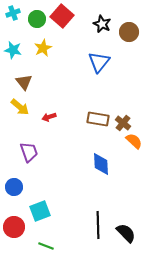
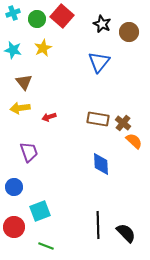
yellow arrow: moved 1 px down; rotated 132 degrees clockwise
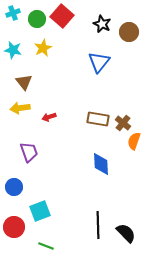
orange semicircle: rotated 114 degrees counterclockwise
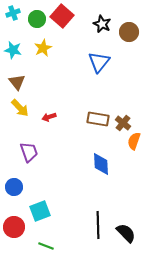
brown triangle: moved 7 px left
yellow arrow: rotated 126 degrees counterclockwise
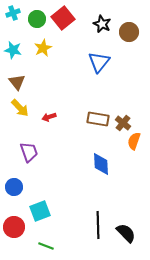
red square: moved 1 px right, 2 px down; rotated 10 degrees clockwise
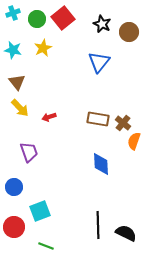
black semicircle: rotated 20 degrees counterclockwise
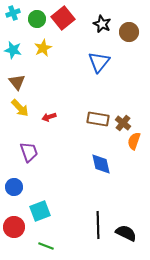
blue diamond: rotated 10 degrees counterclockwise
